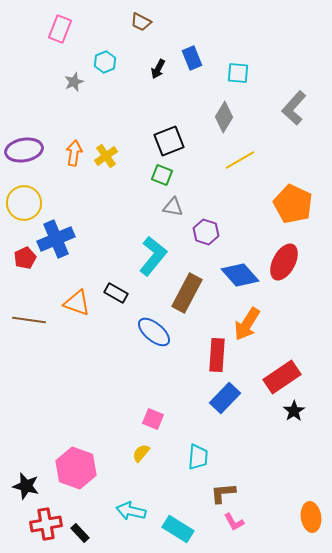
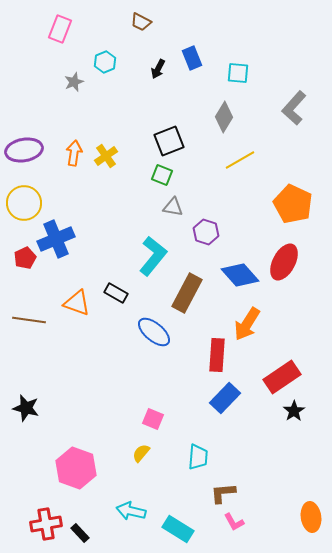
black star at (26, 486): moved 78 px up
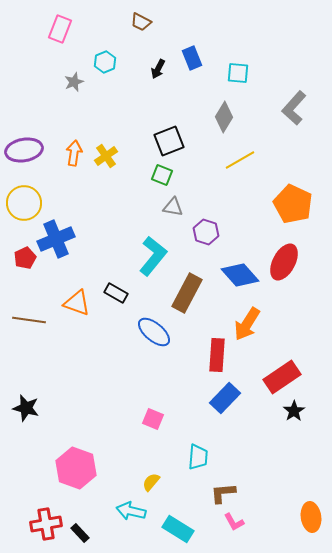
yellow semicircle at (141, 453): moved 10 px right, 29 px down
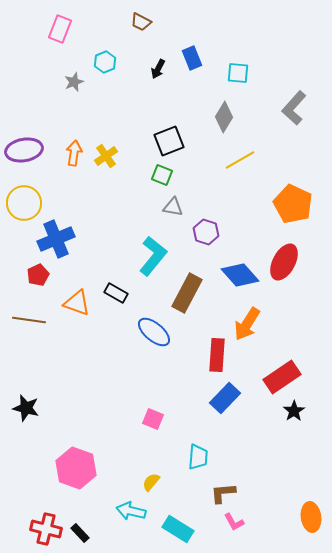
red pentagon at (25, 258): moved 13 px right, 17 px down
red cross at (46, 524): moved 5 px down; rotated 24 degrees clockwise
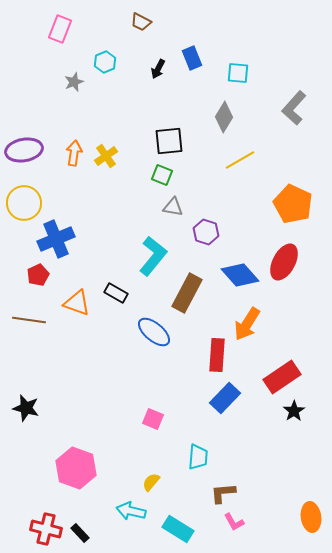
black square at (169, 141): rotated 16 degrees clockwise
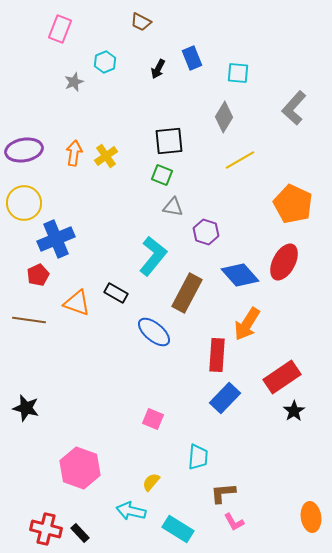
pink hexagon at (76, 468): moved 4 px right
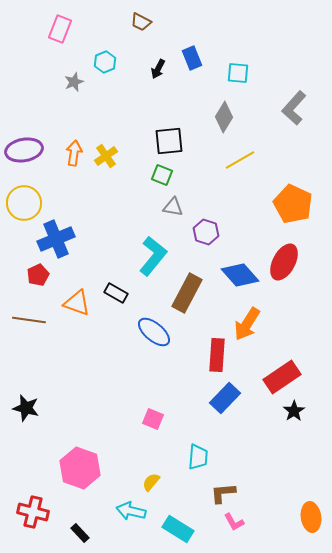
red cross at (46, 529): moved 13 px left, 17 px up
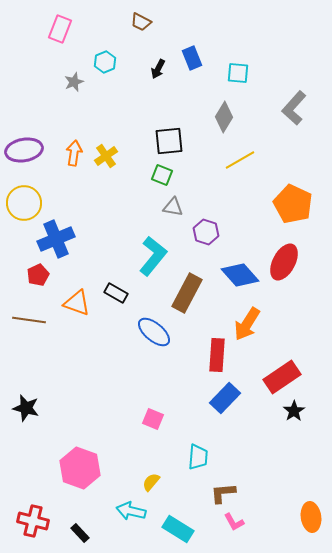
red cross at (33, 512): moved 9 px down
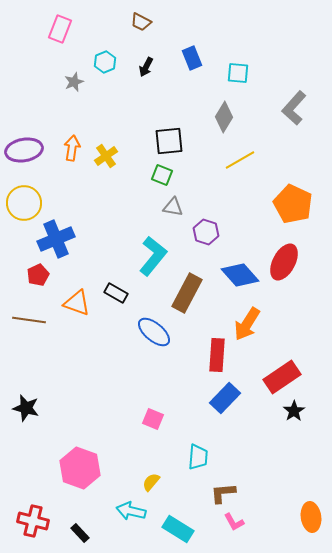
black arrow at (158, 69): moved 12 px left, 2 px up
orange arrow at (74, 153): moved 2 px left, 5 px up
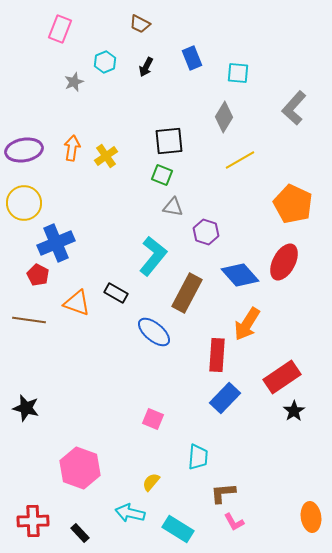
brown trapezoid at (141, 22): moved 1 px left, 2 px down
blue cross at (56, 239): moved 4 px down
red pentagon at (38, 275): rotated 20 degrees counterclockwise
cyan arrow at (131, 511): moved 1 px left, 2 px down
red cross at (33, 521): rotated 16 degrees counterclockwise
